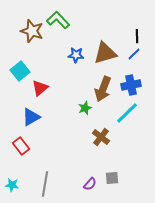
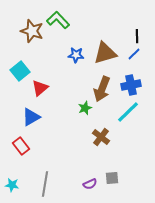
brown arrow: moved 1 px left
cyan line: moved 1 px right, 1 px up
purple semicircle: rotated 24 degrees clockwise
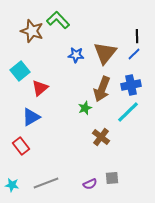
brown triangle: rotated 35 degrees counterclockwise
gray line: moved 1 px right, 1 px up; rotated 60 degrees clockwise
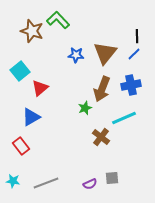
cyan line: moved 4 px left, 6 px down; rotated 20 degrees clockwise
cyan star: moved 1 px right, 4 px up
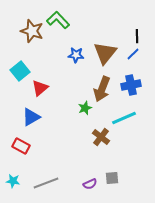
blue line: moved 1 px left
red rectangle: rotated 24 degrees counterclockwise
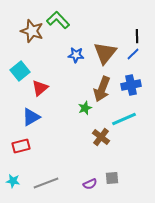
cyan line: moved 1 px down
red rectangle: rotated 42 degrees counterclockwise
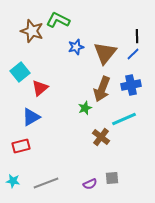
green L-shape: rotated 20 degrees counterclockwise
blue star: moved 8 px up; rotated 21 degrees counterclockwise
cyan square: moved 1 px down
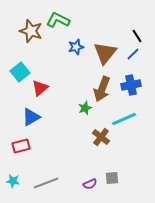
brown star: moved 1 px left
black line: rotated 32 degrees counterclockwise
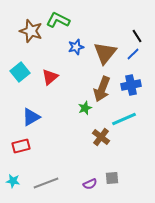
red triangle: moved 10 px right, 11 px up
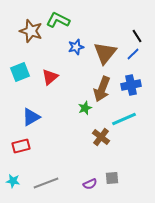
cyan square: rotated 18 degrees clockwise
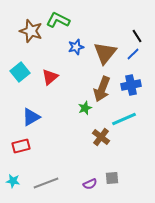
cyan square: rotated 18 degrees counterclockwise
